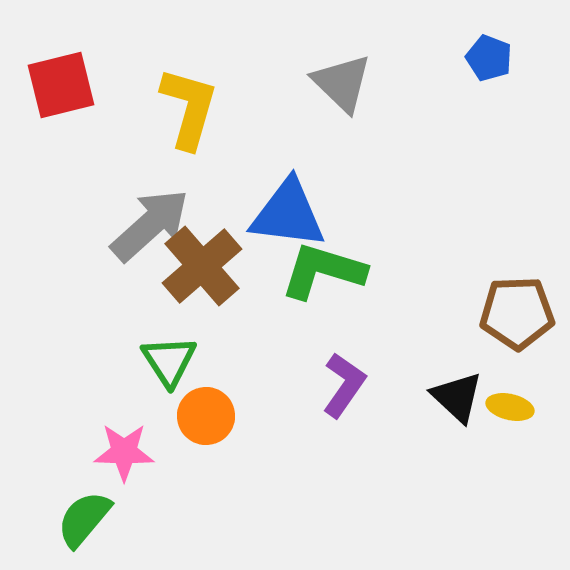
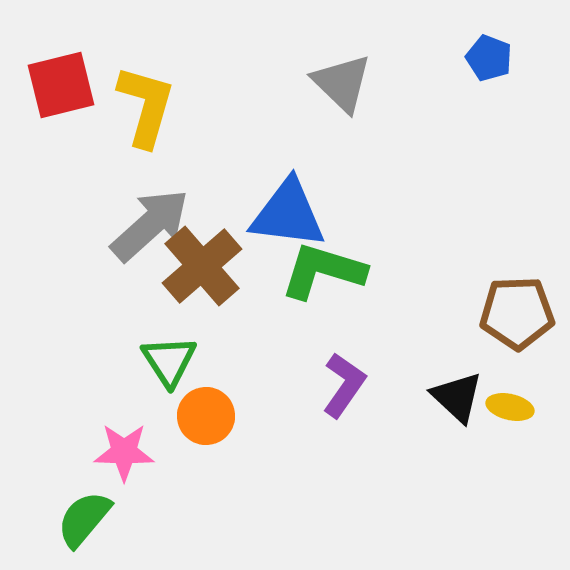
yellow L-shape: moved 43 px left, 2 px up
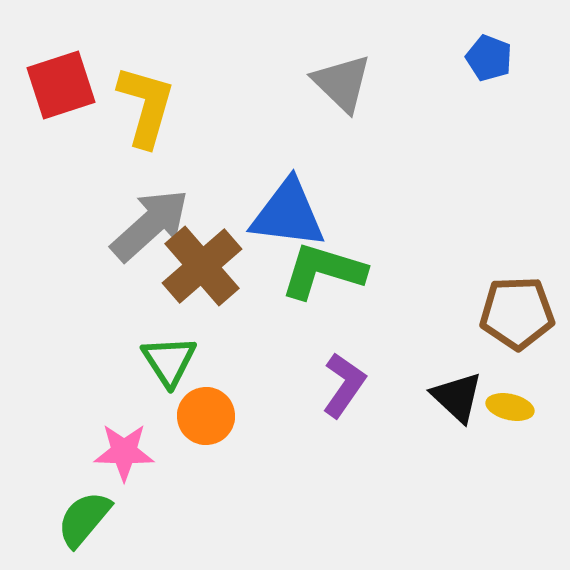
red square: rotated 4 degrees counterclockwise
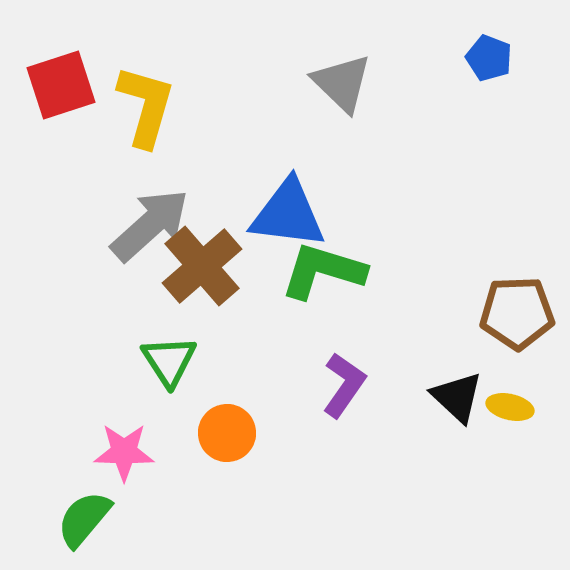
orange circle: moved 21 px right, 17 px down
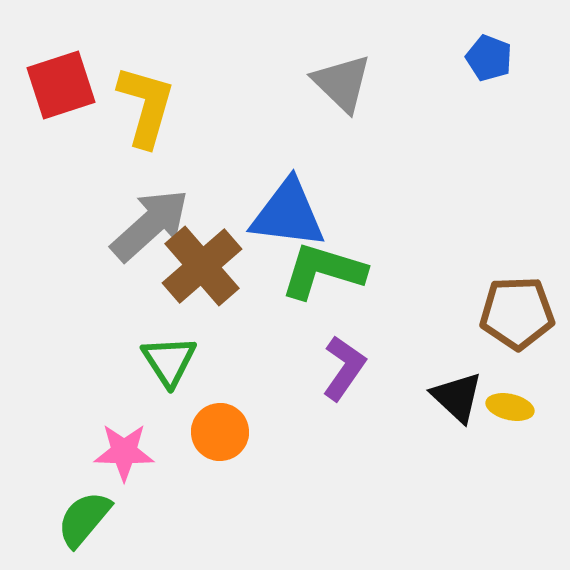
purple L-shape: moved 17 px up
orange circle: moved 7 px left, 1 px up
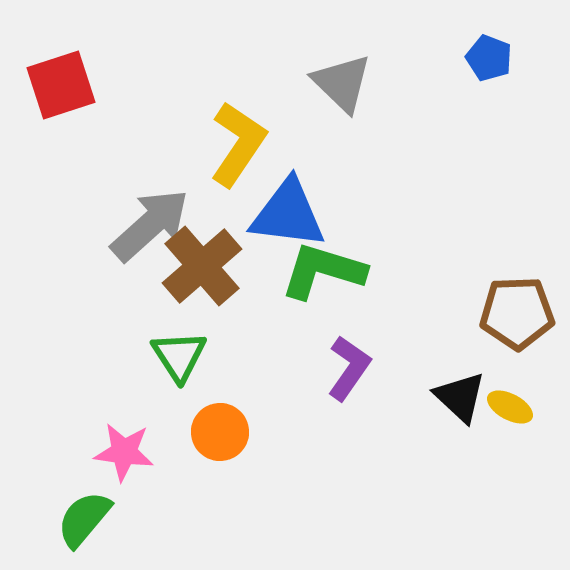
yellow L-shape: moved 92 px right, 38 px down; rotated 18 degrees clockwise
green triangle: moved 10 px right, 5 px up
purple L-shape: moved 5 px right
black triangle: moved 3 px right
yellow ellipse: rotated 15 degrees clockwise
pink star: rotated 6 degrees clockwise
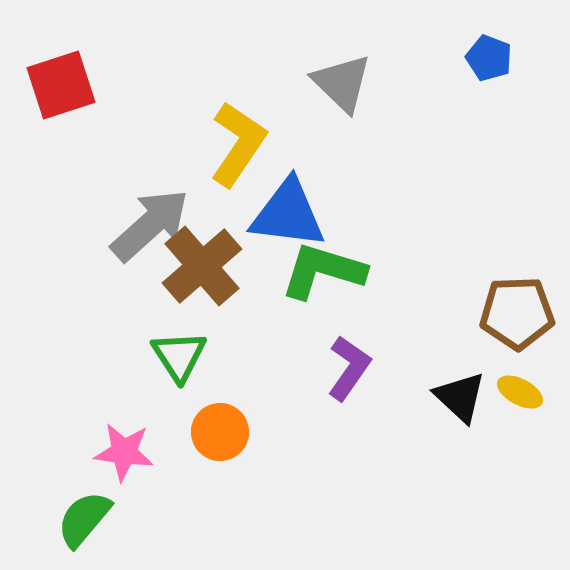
yellow ellipse: moved 10 px right, 15 px up
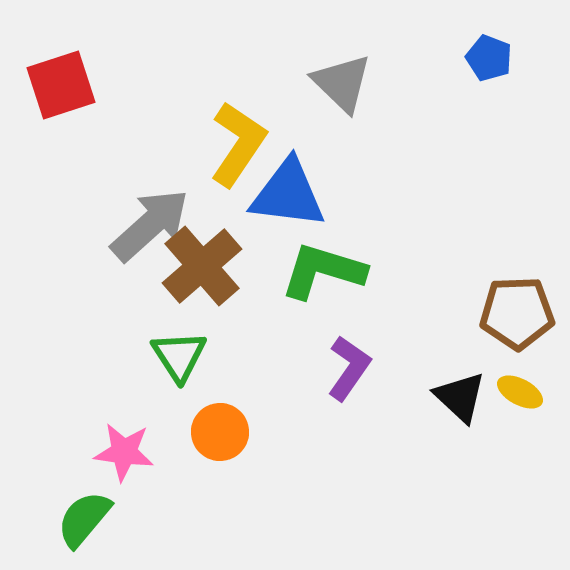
blue triangle: moved 20 px up
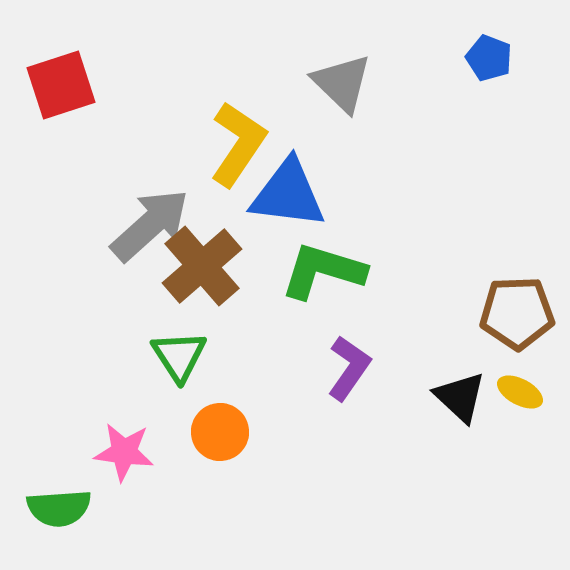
green semicircle: moved 25 px left, 11 px up; rotated 134 degrees counterclockwise
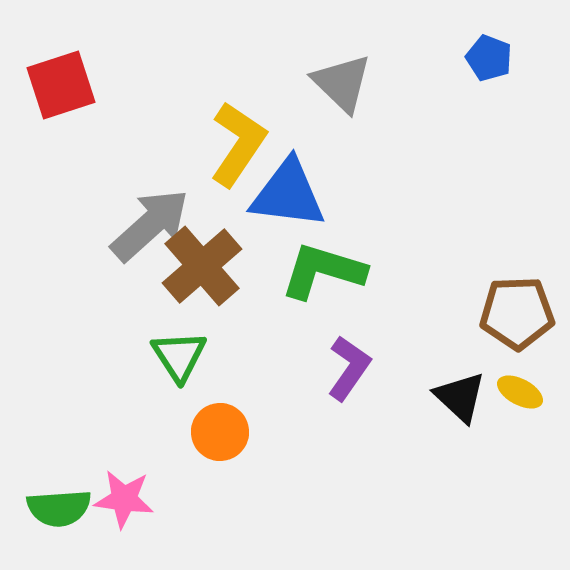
pink star: moved 47 px down
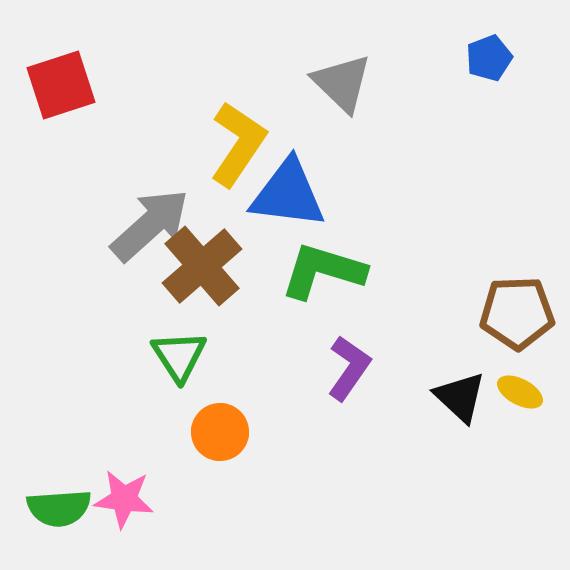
blue pentagon: rotated 30 degrees clockwise
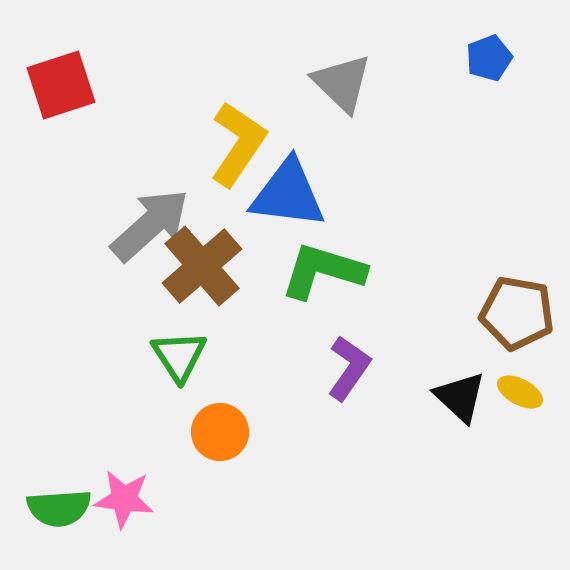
brown pentagon: rotated 12 degrees clockwise
